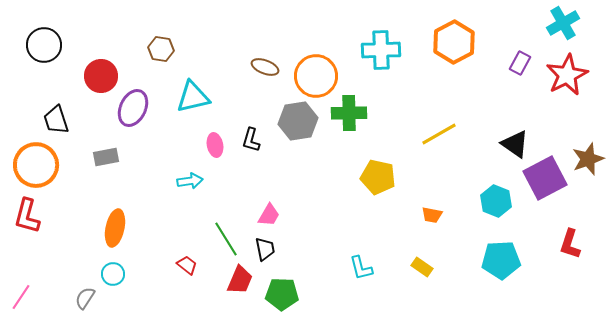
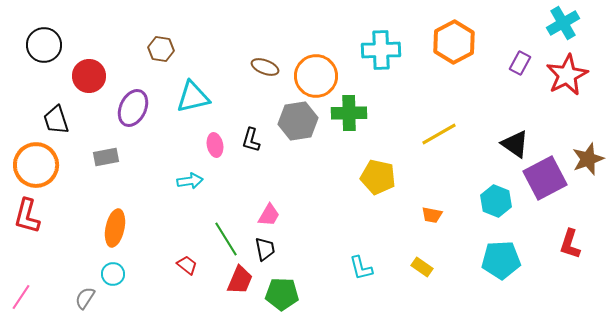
red circle at (101, 76): moved 12 px left
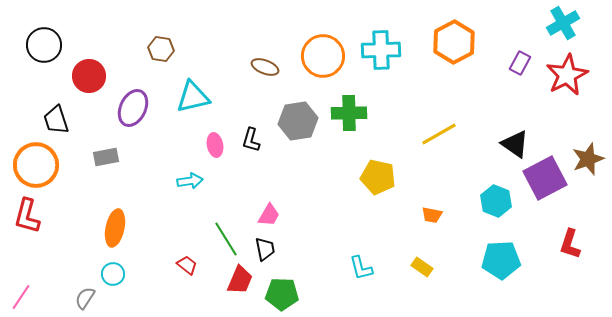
orange circle at (316, 76): moved 7 px right, 20 px up
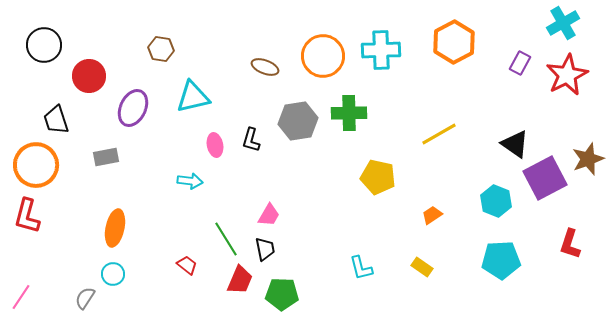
cyan arrow at (190, 181): rotated 15 degrees clockwise
orange trapezoid at (432, 215): rotated 135 degrees clockwise
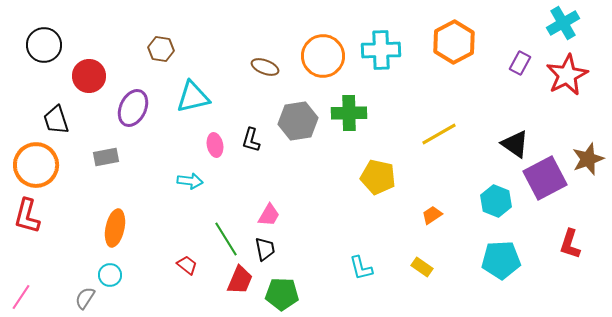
cyan circle at (113, 274): moved 3 px left, 1 px down
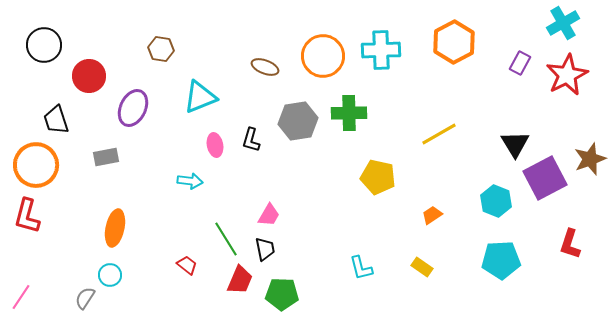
cyan triangle at (193, 97): moved 7 px right; rotated 9 degrees counterclockwise
black triangle at (515, 144): rotated 24 degrees clockwise
brown star at (588, 159): moved 2 px right
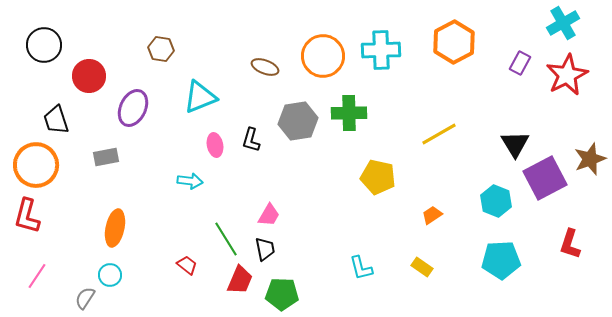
pink line at (21, 297): moved 16 px right, 21 px up
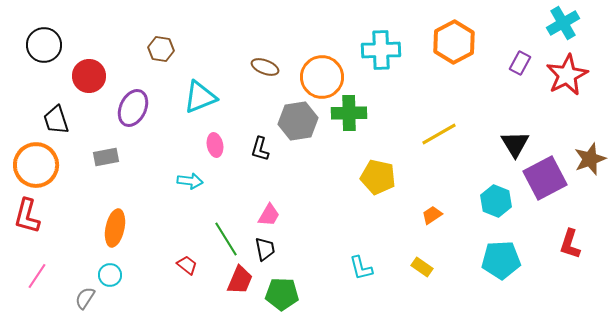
orange circle at (323, 56): moved 1 px left, 21 px down
black L-shape at (251, 140): moved 9 px right, 9 px down
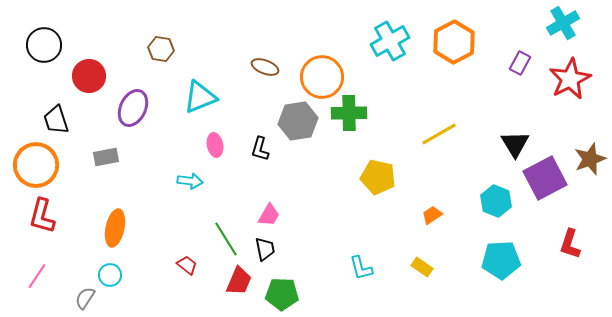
cyan cross at (381, 50): moved 9 px right, 9 px up; rotated 27 degrees counterclockwise
red star at (567, 75): moved 3 px right, 4 px down
red L-shape at (27, 216): moved 15 px right
red trapezoid at (240, 280): moved 1 px left, 1 px down
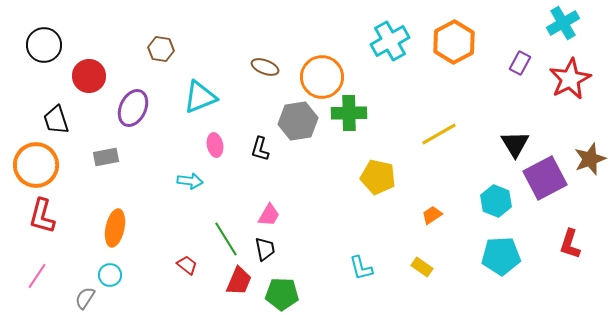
cyan pentagon at (501, 260): moved 4 px up
